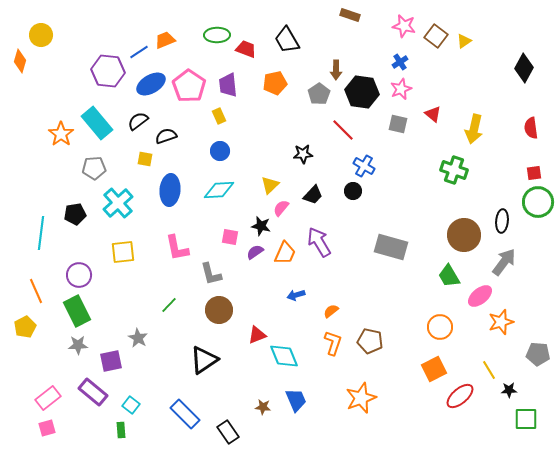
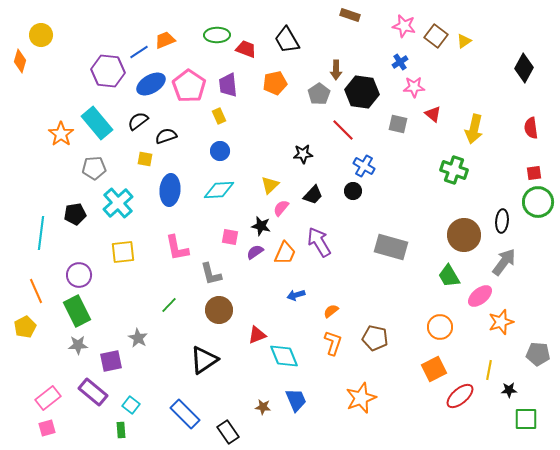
pink star at (401, 89): moved 13 px right, 2 px up; rotated 20 degrees clockwise
brown pentagon at (370, 341): moved 5 px right, 3 px up
yellow line at (489, 370): rotated 42 degrees clockwise
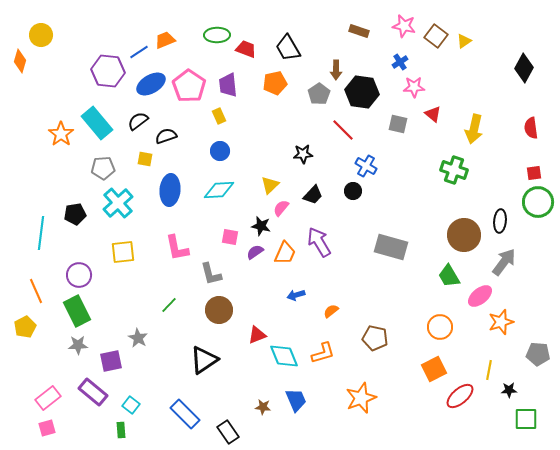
brown rectangle at (350, 15): moved 9 px right, 16 px down
black trapezoid at (287, 40): moved 1 px right, 8 px down
blue cross at (364, 166): moved 2 px right
gray pentagon at (94, 168): moved 9 px right
black ellipse at (502, 221): moved 2 px left
orange L-shape at (333, 343): moved 10 px left, 10 px down; rotated 55 degrees clockwise
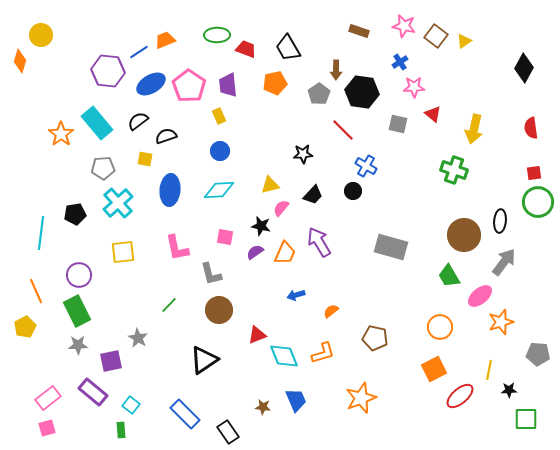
yellow triangle at (270, 185): rotated 30 degrees clockwise
pink square at (230, 237): moved 5 px left
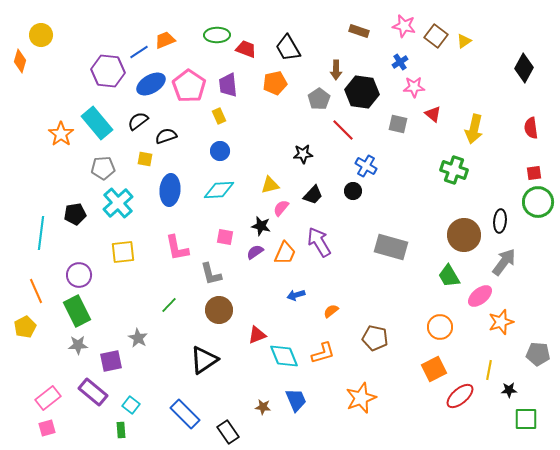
gray pentagon at (319, 94): moved 5 px down
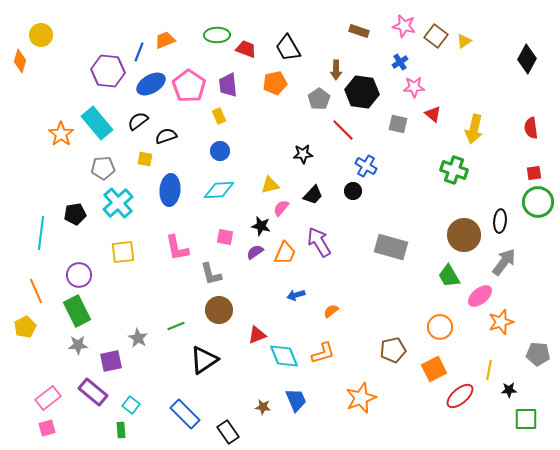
blue line at (139, 52): rotated 36 degrees counterclockwise
black diamond at (524, 68): moved 3 px right, 9 px up
green line at (169, 305): moved 7 px right, 21 px down; rotated 24 degrees clockwise
brown pentagon at (375, 338): moved 18 px right, 12 px down; rotated 25 degrees counterclockwise
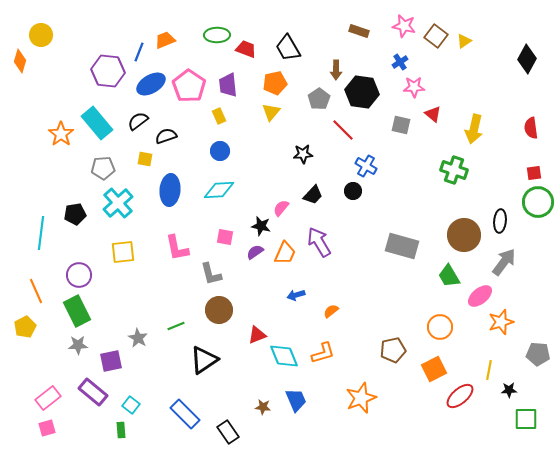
gray square at (398, 124): moved 3 px right, 1 px down
yellow triangle at (270, 185): moved 1 px right, 73 px up; rotated 36 degrees counterclockwise
gray rectangle at (391, 247): moved 11 px right, 1 px up
